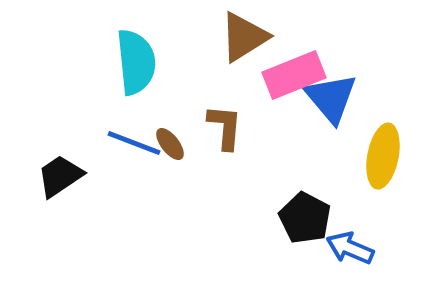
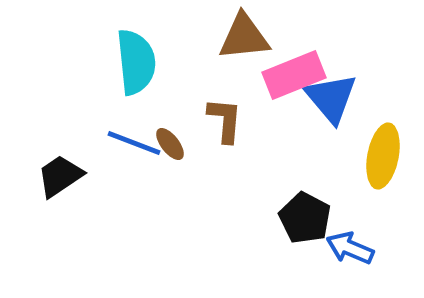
brown triangle: rotated 26 degrees clockwise
brown L-shape: moved 7 px up
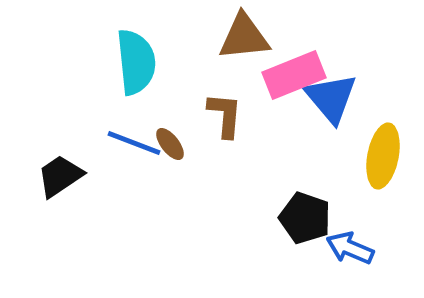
brown L-shape: moved 5 px up
black pentagon: rotated 9 degrees counterclockwise
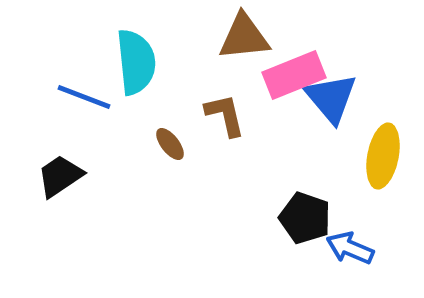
brown L-shape: rotated 18 degrees counterclockwise
blue line: moved 50 px left, 46 px up
